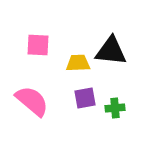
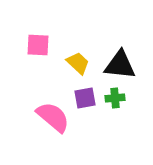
black triangle: moved 9 px right, 14 px down
yellow trapezoid: rotated 45 degrees clockwise
pink semicircle: moved 21 px right, 16 px down
green cross: moved 10 px up
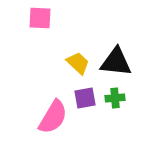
pink square: moved 2 px right, 27 px up
black triangle: moved 4 px left, 3 px up
pink semicircle: rotated 81 degrees clockwise
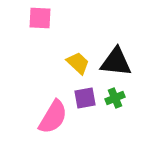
green cross: rotated 18 degrees counterclockwise
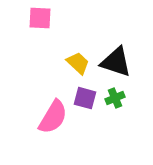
black triangle: rotated 12 degrees clockwise
purple square: rotated 25 degrees clockwise
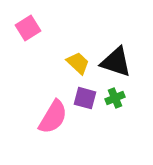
pink square: moved 12 px left, 10 px down; rotated 35 degrees counterclockwise
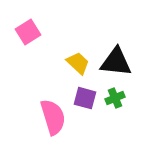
pink square: moved 4 px down
black triangle: rotated 12 degrees counterclockwise
pink semicircle: rotated 48 degrees counterclockwise
